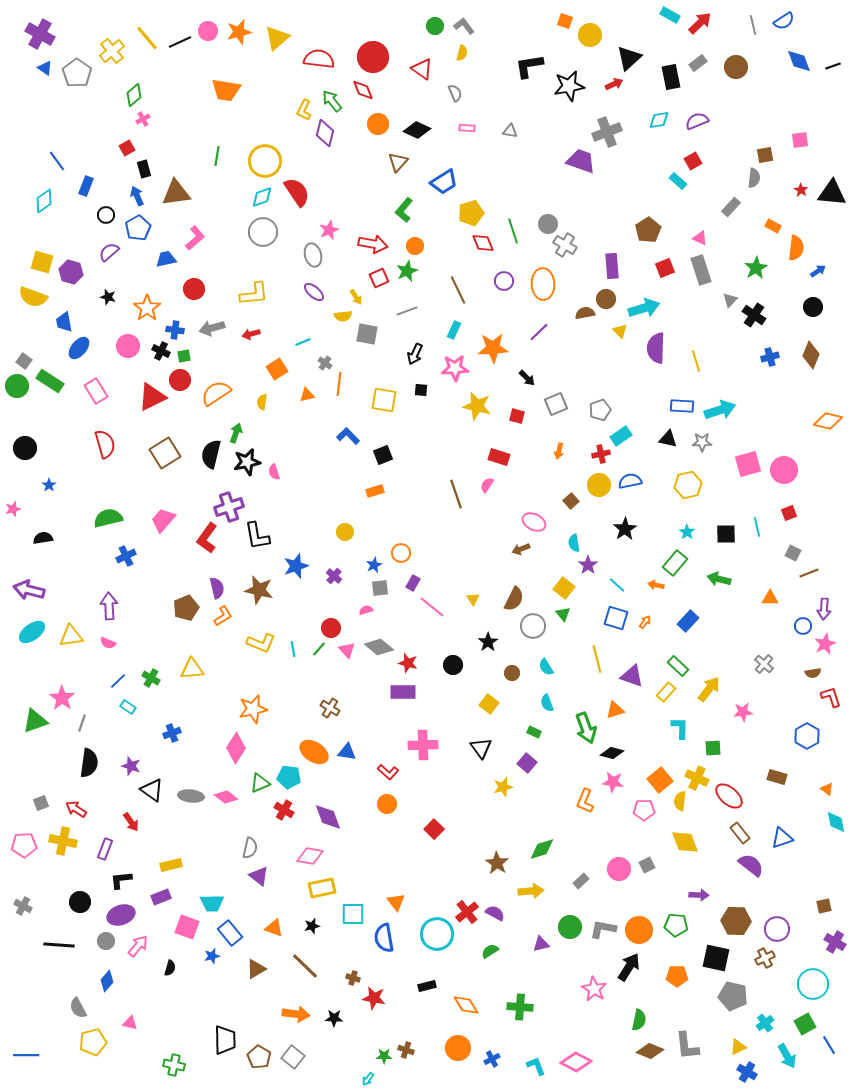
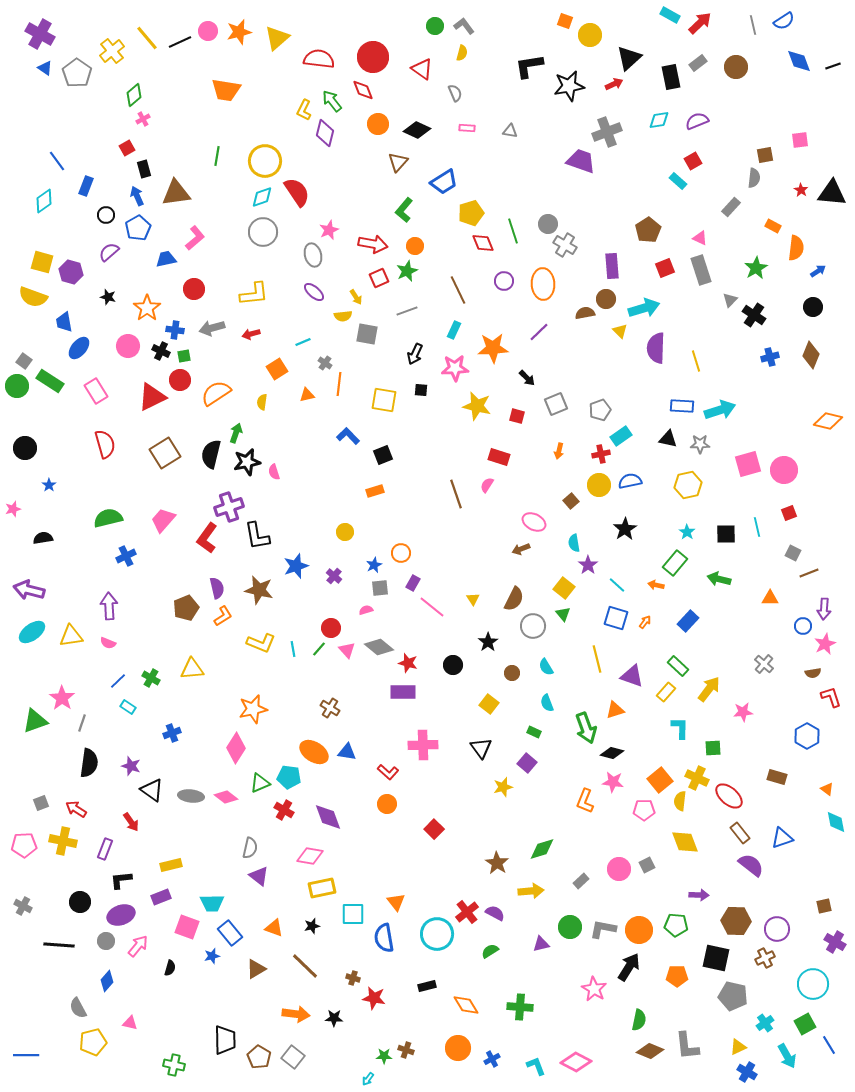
gray star at (702, 442): moved 2 px left, 2 px down
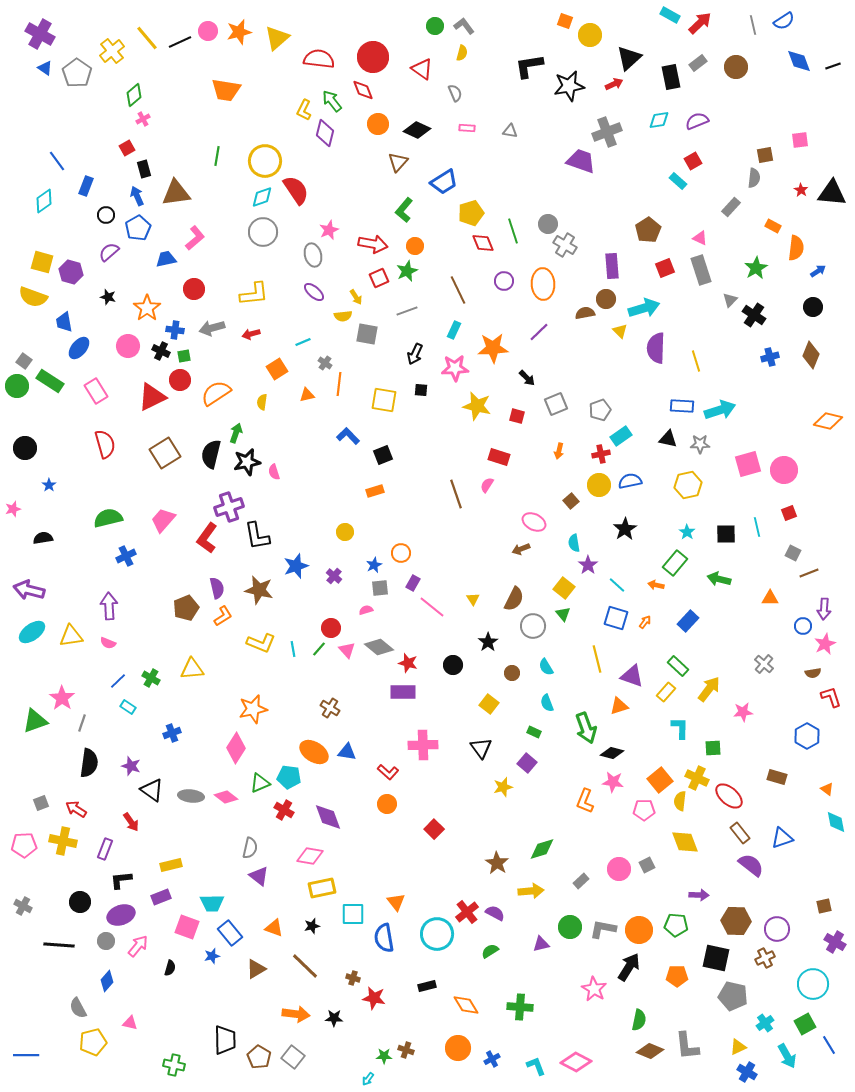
red semicircle at (297, 192): moved 1 px left, 2 px up
orange triangle at (615, 710): moved 4 px right, 4 px up
